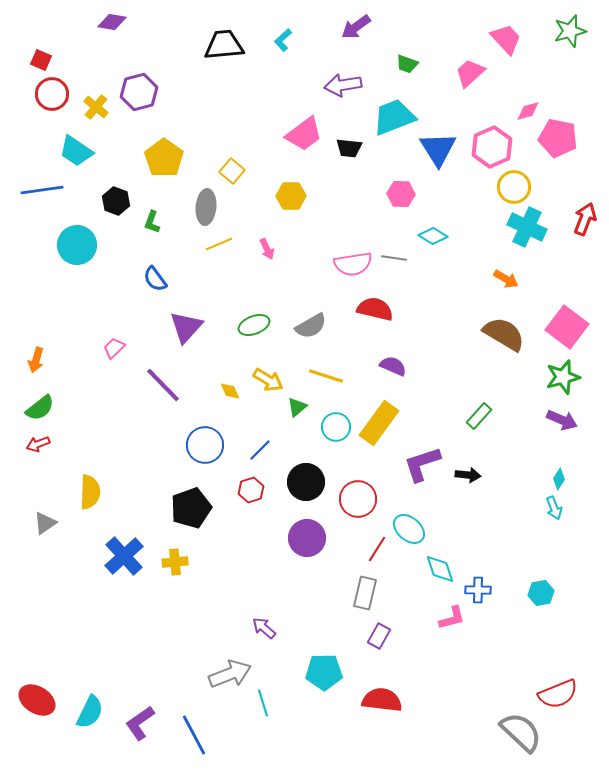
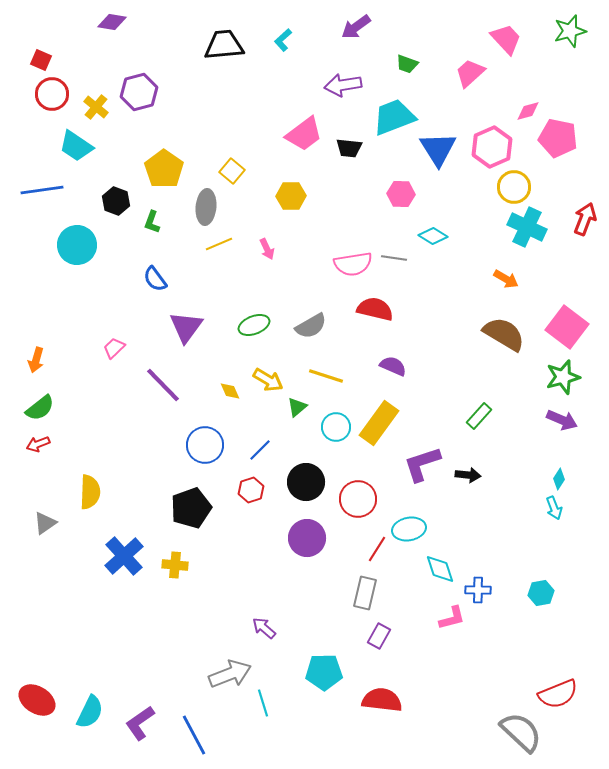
cyan trapezoid at (76, 151): moved 5 px up
yellow pentagon at (164, 158): moved 11 px down
purple triangle at (186, 327): rotated 6 degrees counterclockwise
cyan ellipse at (409, 529): rotated 52 degrees counterclockwise
yellow cross at (175, 562): moved 3 px down; rotated 10 degrees clockwise
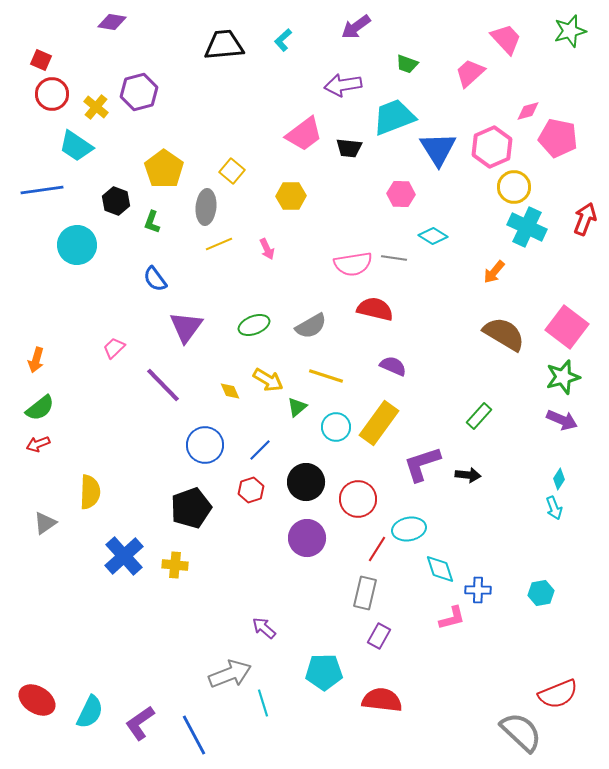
orange arrow at (506, 279): moved 12 px left, 7 px up; rotated 100 degrees clockwise
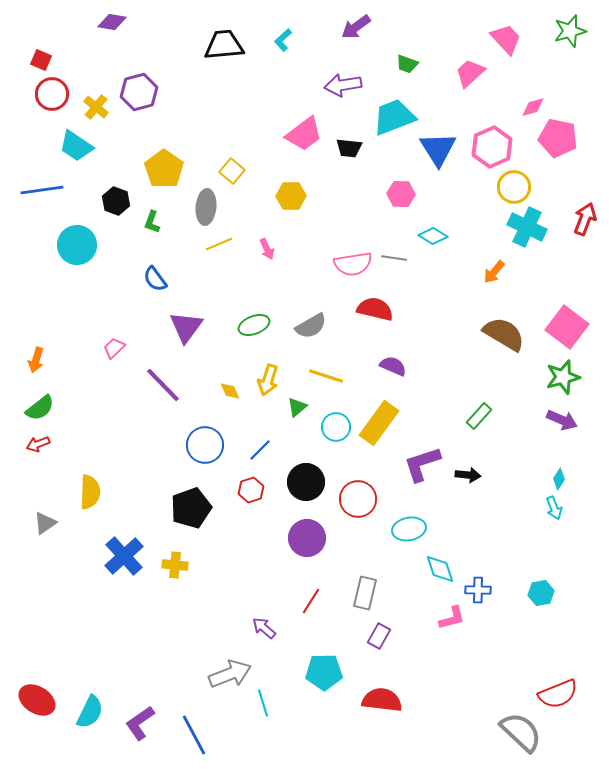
pink diamond at (528, 111): moved 5 px right, 4 px up
yellow arrow at (268, 380): rotated 76 degrees clockwise
red line at (377, 549): moved 66 px left, 52 px down
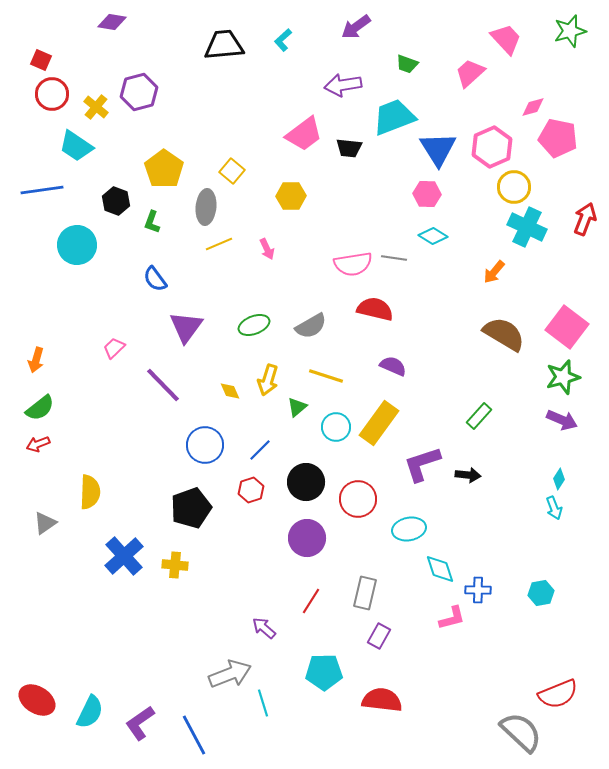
pink hexagon at (401, 194): moved 26 px right
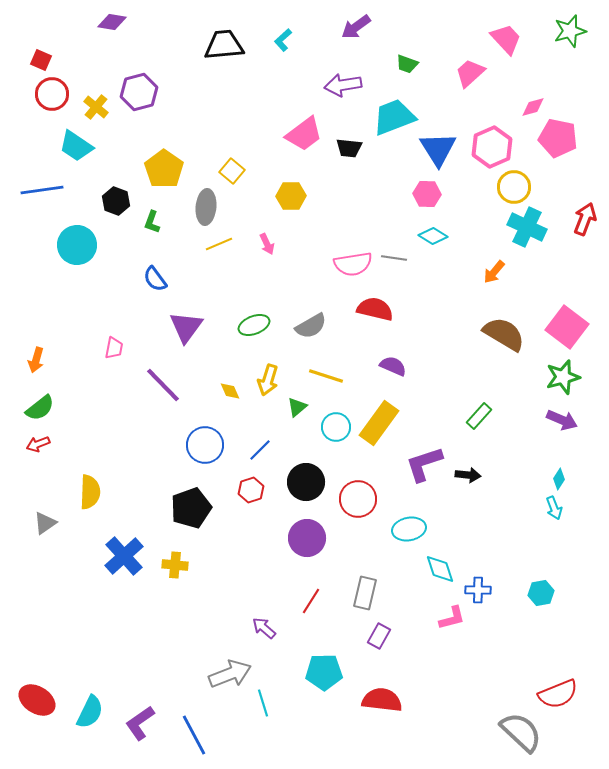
pink arrow at (267, 249): moved 5 px up
pink trapezoid at (114, 348): rotated 145 degrees clockwise
purple L-shape at (422, 464): moved 2 px right
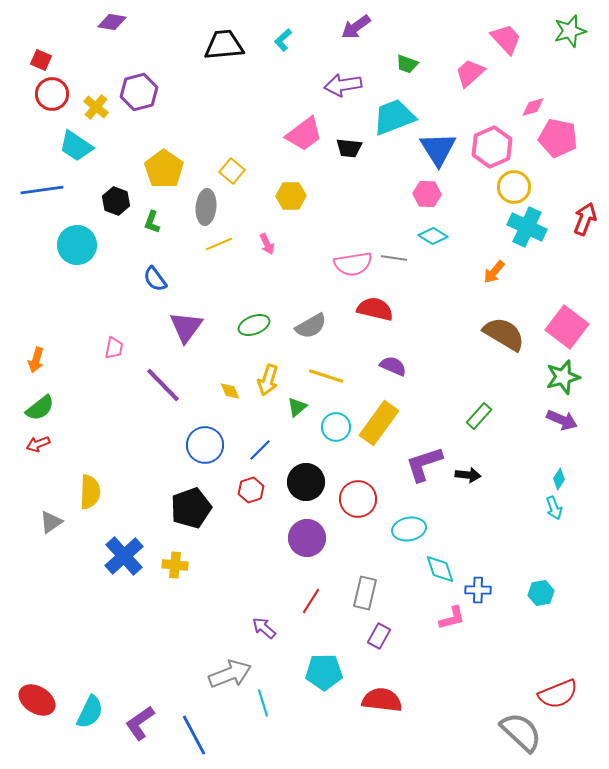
gray triangle at (45, 523): moved 6 px right, 1 px up
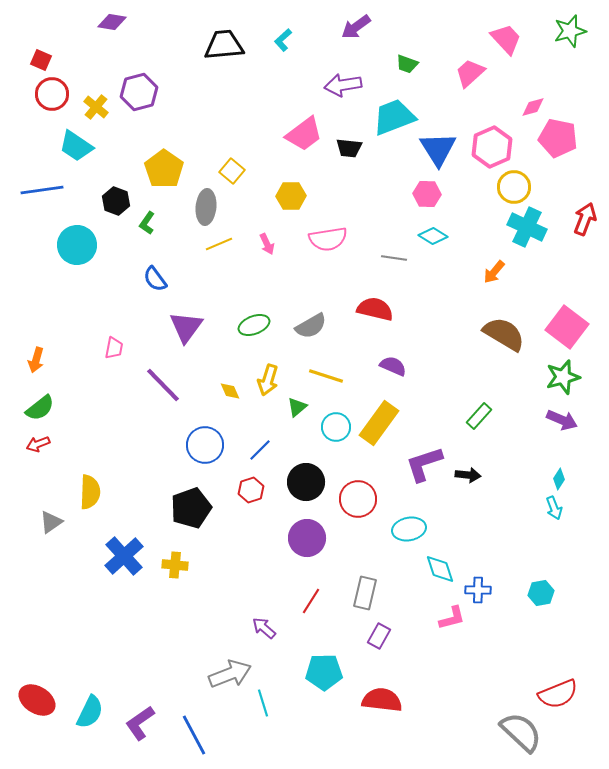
green L-shape at (152, 222): moved 5 px left, 1 px down; rotated 15 degrees clockwise
pink semicircle at (353, 264): moved 25 px left, 25 px up
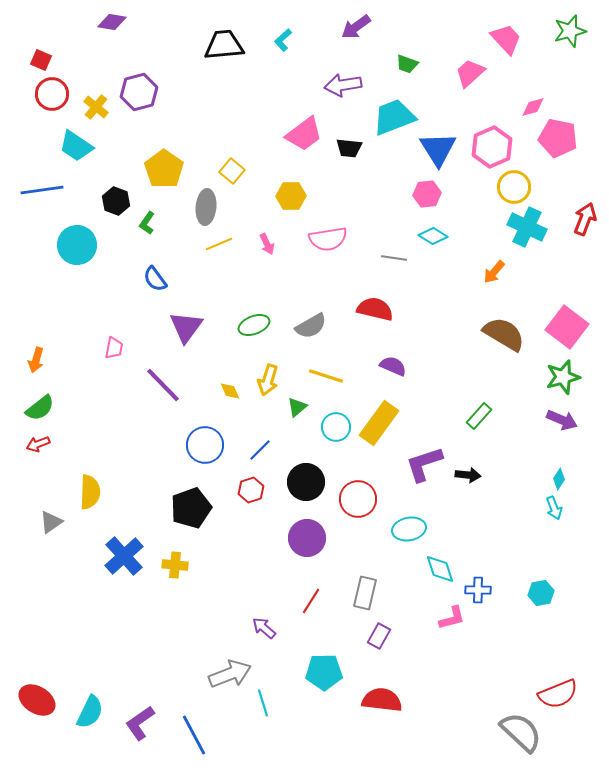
pink hexagon at (427, 194): rotated 8 degrees counterclockwise
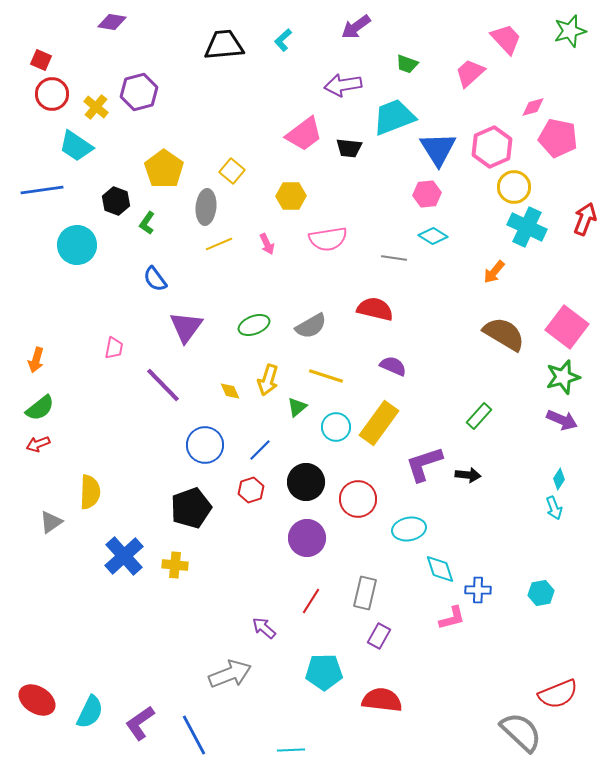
cyan line at (263, 703): moved 28 px right, 47 px down; rotated 76 degrees counterclockwise
